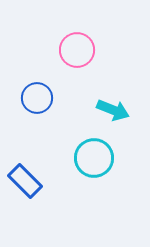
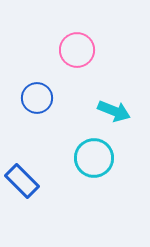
cyan arrow: moved 1 px right, 1 px down
blue rectangle: moved 3 px left
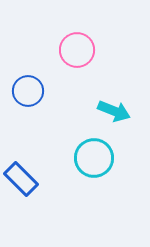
blue circle: moved 9 px left, 7 px up
blue rectangle: moved 1 px left, 2 px up
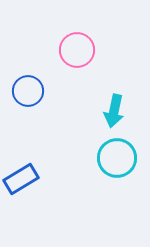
cyan arrow: rotated 80 degrees clockwise
cyan circle: moved 23 px right
blue rectangle: rotated 76 degrees counterclockwise
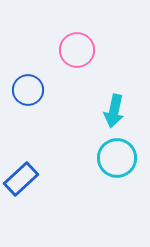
blue circle: moved 1 px up
blue rectangle: rotated 12 degrees counterclockwise
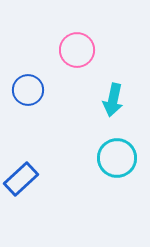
cyan arrow: moved 1 px left, 11 px up
